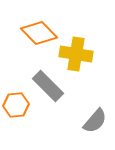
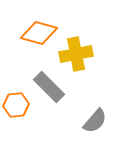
orange diamond: rotated 30 degrees counterclockwise
yellow cross: rotated 20 degrees counterclockwise
gray rectangle: moved 1 px right, 1 px down
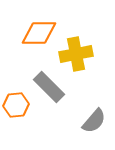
orange diamond: rotated 15 degrees counterclockwise
gray semicircle: moved 1 px left
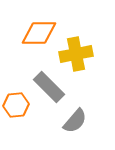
gray semicircle: moved 19 px left
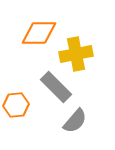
gray rectangle: moved 7 px right
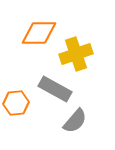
yellow cross: rotated 8 degrees counterclockwise
gray rectangle: moved 1 px left, 2 px down; rotated 16 degrees counterclockwise
orange hexagon: moved 2 px up
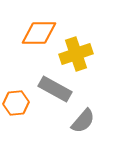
gray semicircle: moved 8 px right
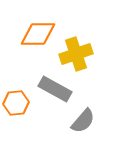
orange diamond: moved 1 px left, 1 px down
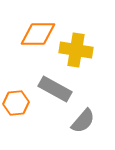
yellow cross: moved 4 px up; rotated 28 degrees clockwise
